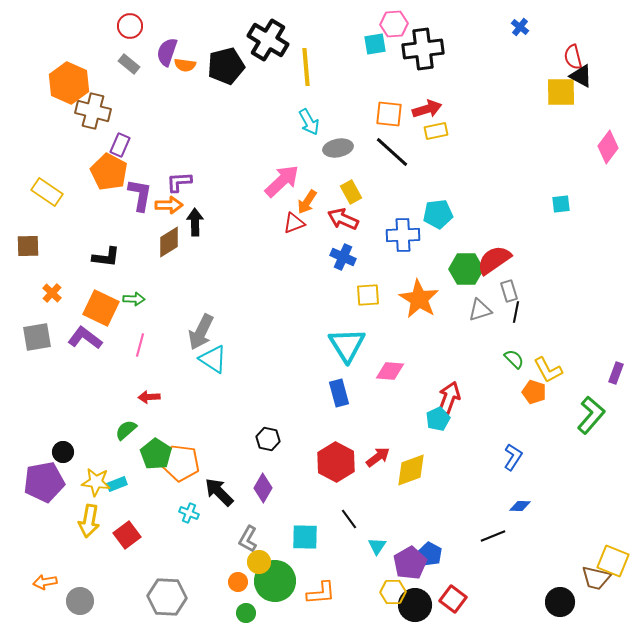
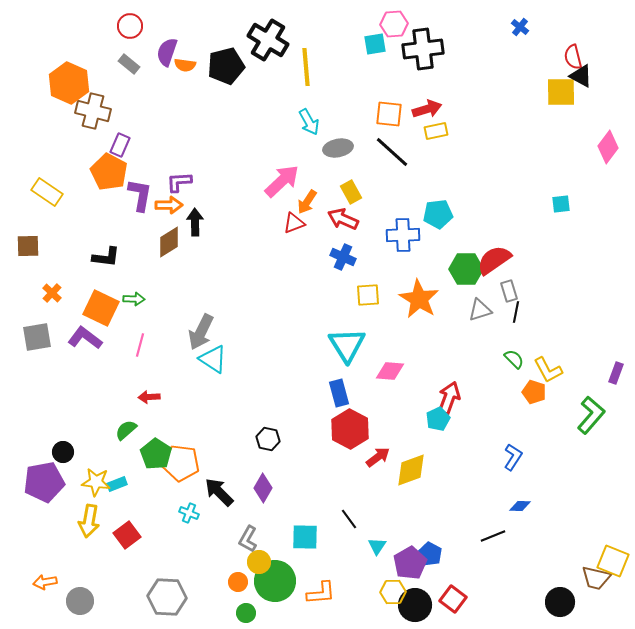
red hexagon at (336, 462): moved 14 px right, 33 px up
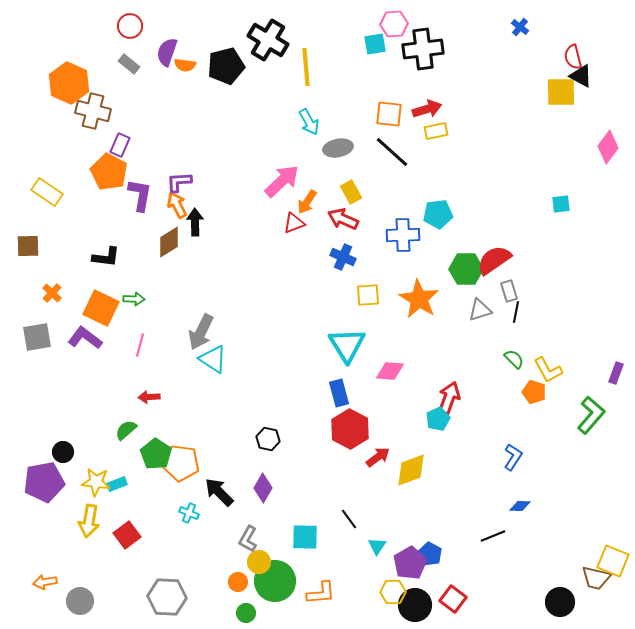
orange arrow at (169, 205): moved 8 px right; rotated 116 degrees counterclockwise
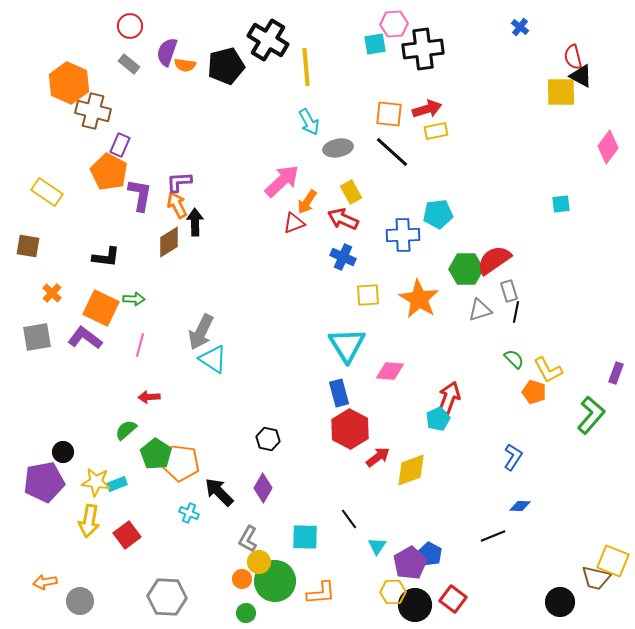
brown square at (28, 246): rotated 10 degrees clockwise
orange circle at (238, 582): moved 4 px right, 3 px up
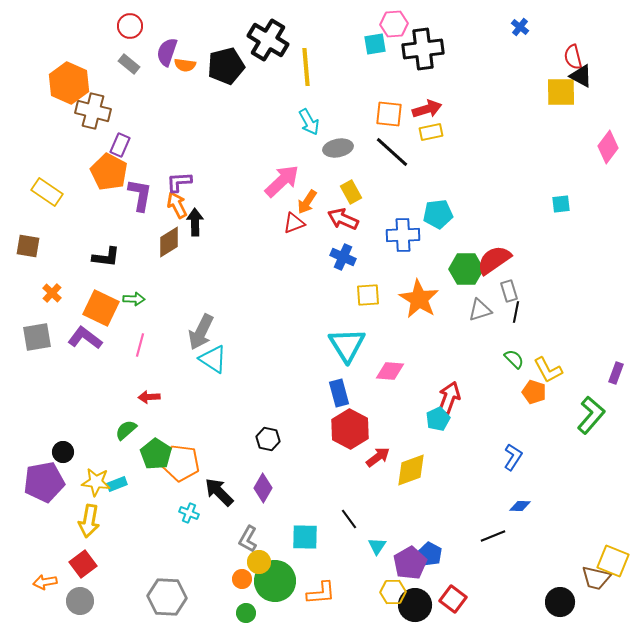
yellow rectangle at (436, 131): moved 5 px left, 1 px down
red square at (127, 535): moved 44 px left, 29 px down
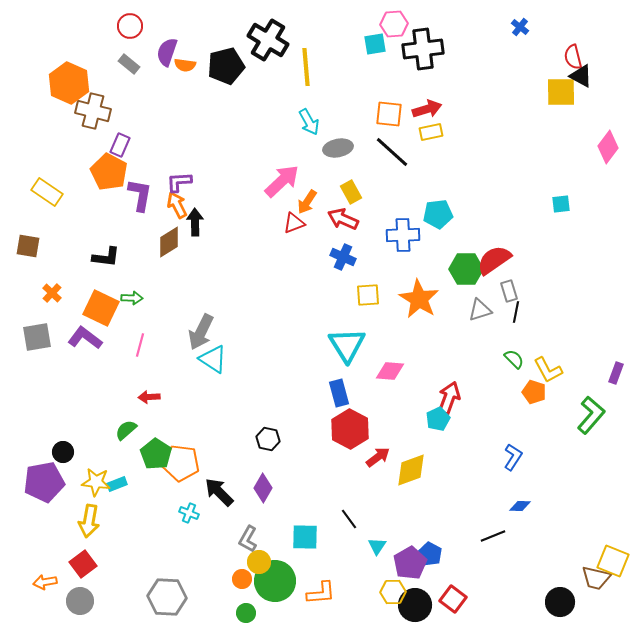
green arrow at (134, 299): moved 2 px left, 1 px up
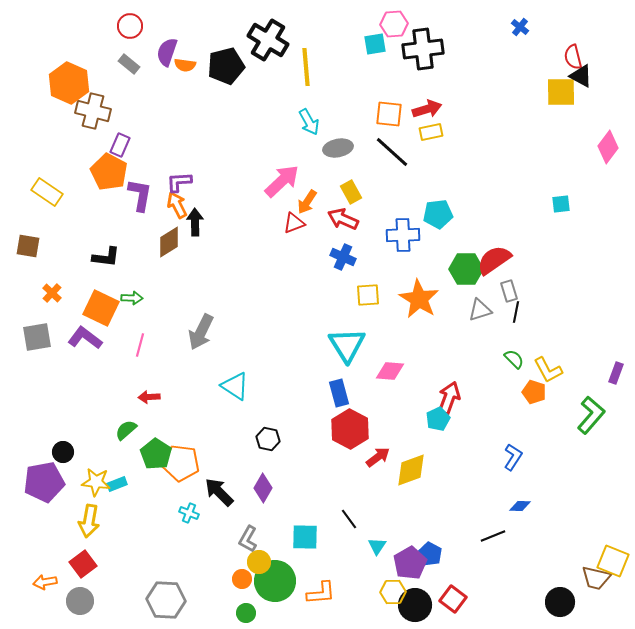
cyan triangle at (213, 359): moved 22 px right, 27 px down
gray hexagon at (167, 597): moved 1 px left, 3 px down
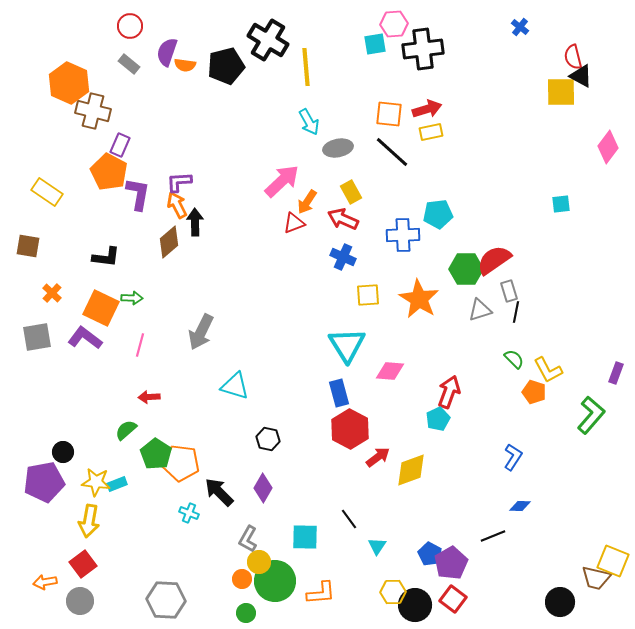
purple L-shape at (140, 195): moved 2 px left, 1 px up
brown diamond at (169, 242): rotated 8 degrees counterclockwise
cyan triangle at (235, 386): rotated 16 degrees counterclockwise
red arrow at (449, 398): moved 6 px up
purple pentagon at (410, 563): moved 41 px right
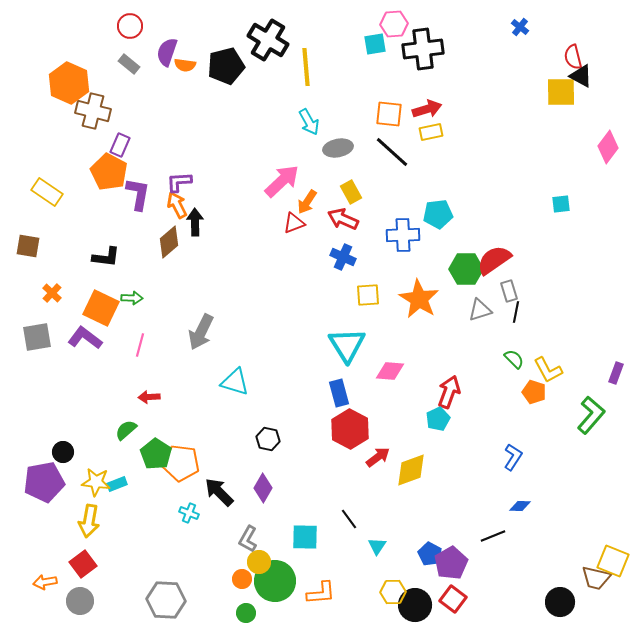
cyan triangle at (235, 386): moved 4 px up
